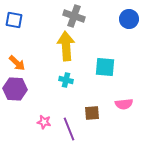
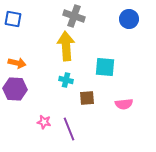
blue square: moved 1 px left, 1 px up
orange arrow: rotated 30 degrees counterclockwise
brown square: moved 5 px left, 15 px up
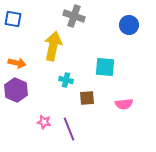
blue circle: moved 6 px down
yellow arrow: moved 13 px left; rotated 16 degrees clockwise
purple hexagon: moved 1 px right, 1 px down; rotated 20 degrees clockwise
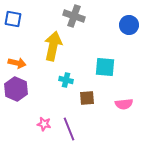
purple hexagon: moved 1 px up
pink star: moved 2 px down
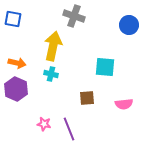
cyan cross: moved 15 px left, 6 px up
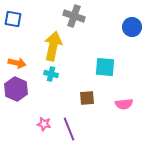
blue circle: moved 3 px right, 2 px down
